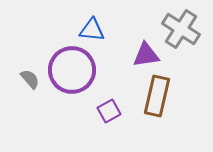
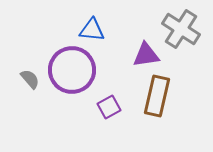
purple square: moved 4 px up
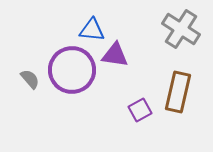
purple triangle: moved 31 px left; rotated 16 degrees clockwise
brown rectangle: moved 21 px right, 4 px up
purple square: moved 31 px right, 3 px down
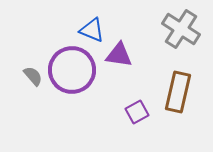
blue triangle: rotated 16 degrees clockwise
purple triangle: moved 4 px right
gray semicircle: moved 3 px right, 3 px up
purple square: moved 3 px left, 2 px down
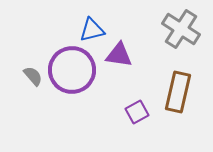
blue triangle: rotated 36 degrees counterclockwise
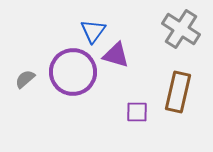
blue triangle: moved 1 px right, 1 px down; rotated 40 degrees counterclockwise
purple triangle: moved 3 px left; rotated 8 degrees clockwise
purple circle: moved 1 px right, 2 px down
gray semicircle: moved 8 px left, 3 px down; rotated 90 degrees counterclockwise
purple square: rotated 30 degrees clockwise
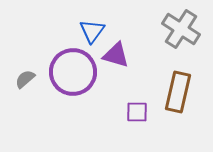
blue triangle: moved 1 px left
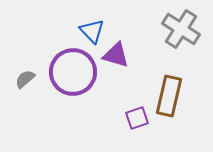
blue triangle: rotated 20 degrees counterclockwise
brown rectangle: moved 9 px left, 4 px down
purple square: moved 6 px down; rotated 20 degrees counterclockwise
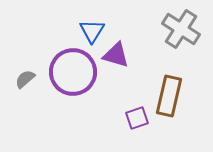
blue triangle: rotated 16 degrees clockwise
